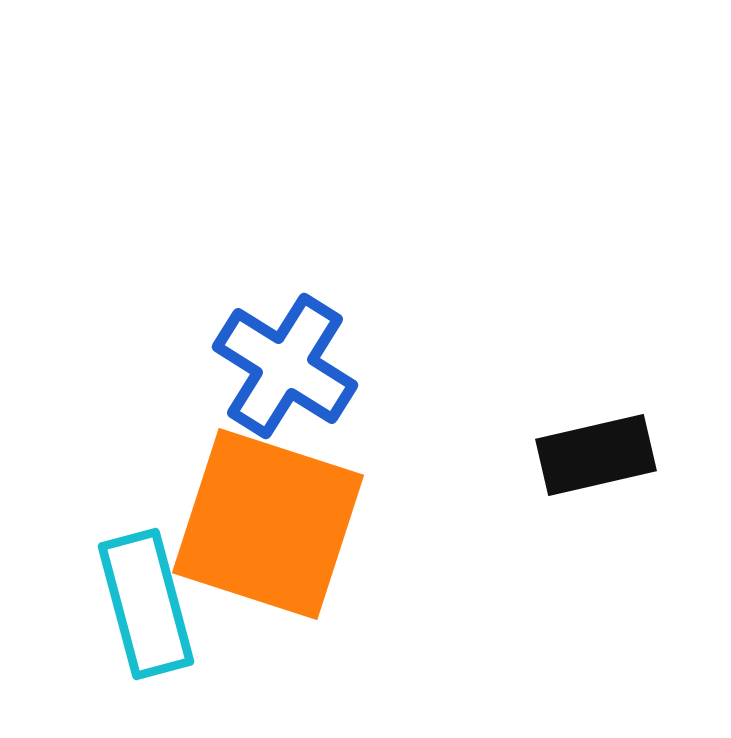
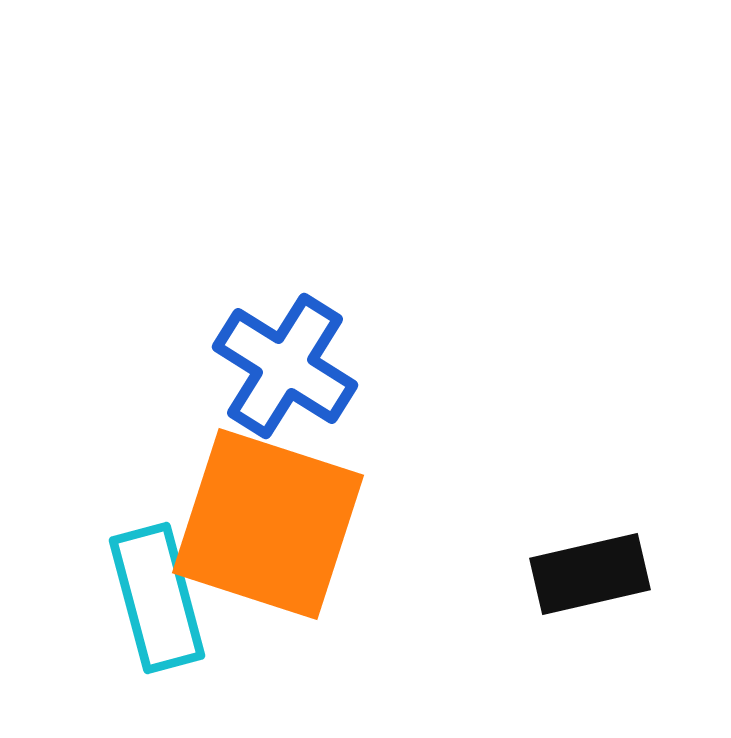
black rectangle: moved 6 px left, 119 px down
cyan rectangle: moved 11 px right, 6 px up
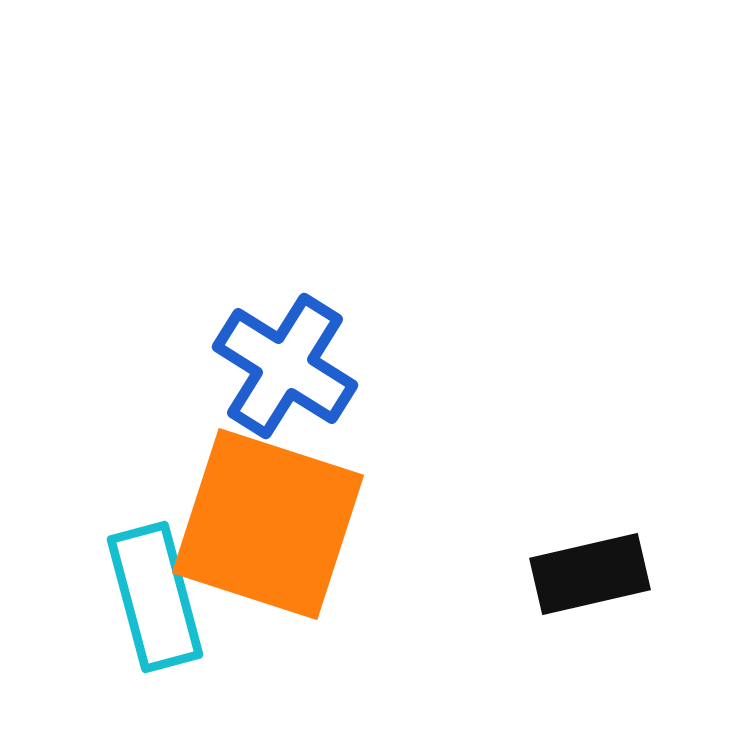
cyan rectangle: moved 2 px left, 1 px up
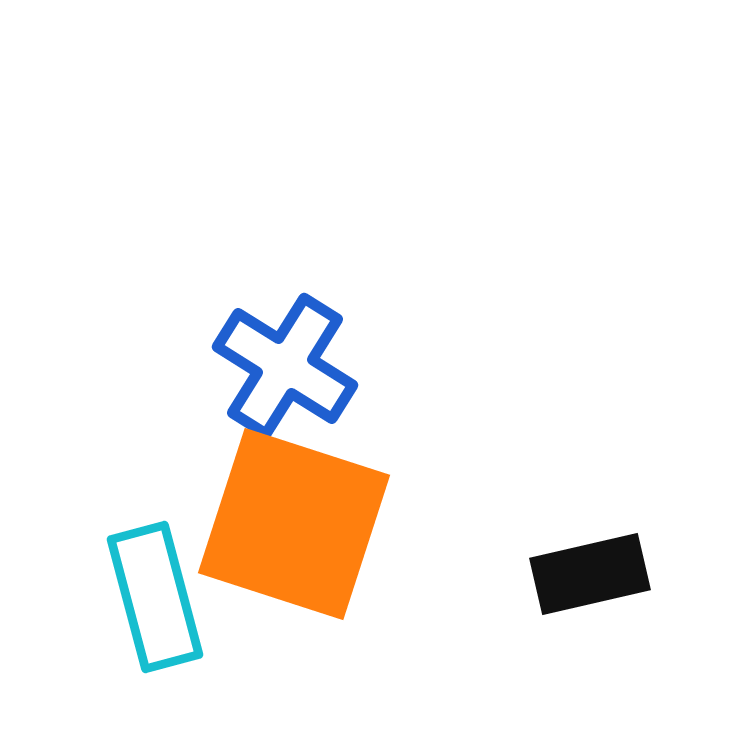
orange square: moved 26 px right
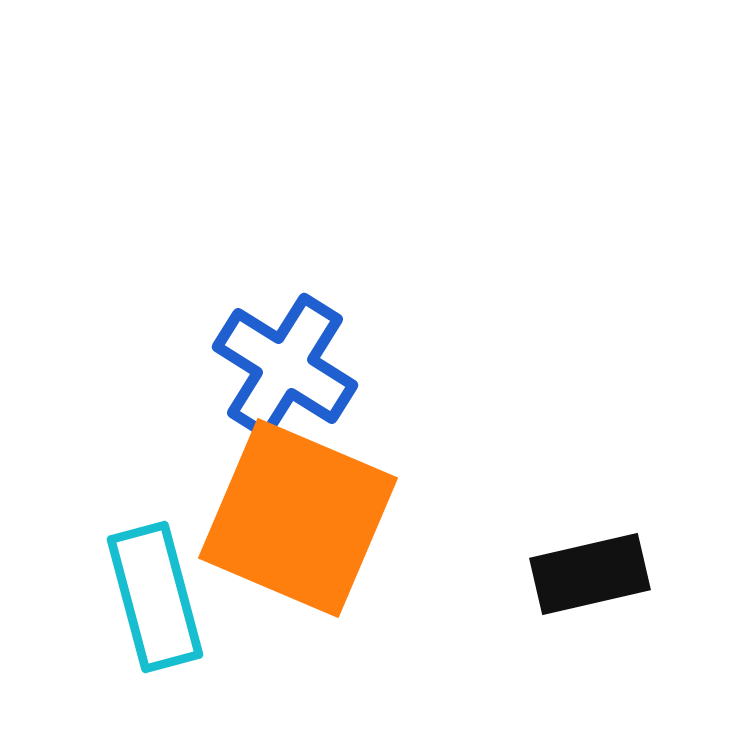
orange square: moved 4 px right, 6 px up; rotated 5 degrees clockwise
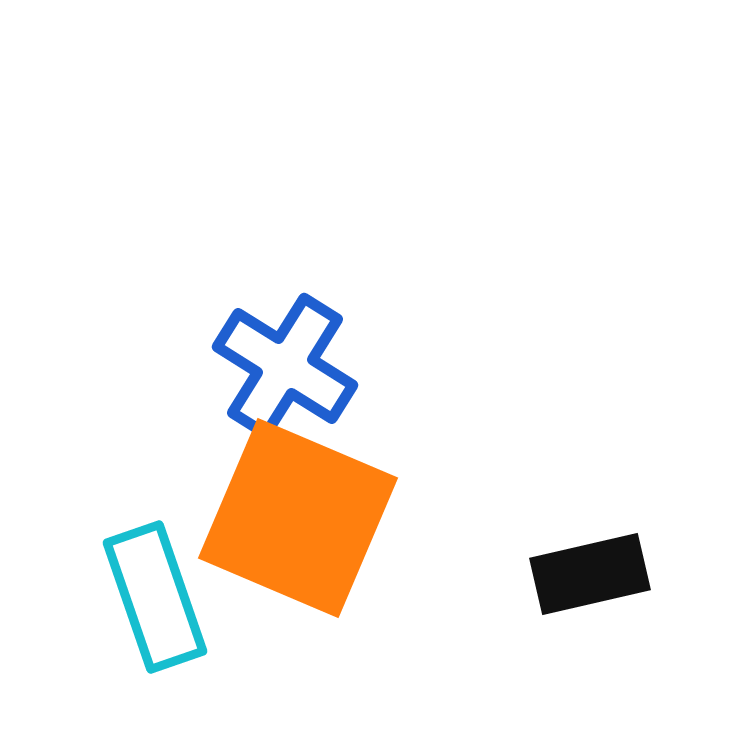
cyan rectangle: rotated 4 degrees counterclockwise
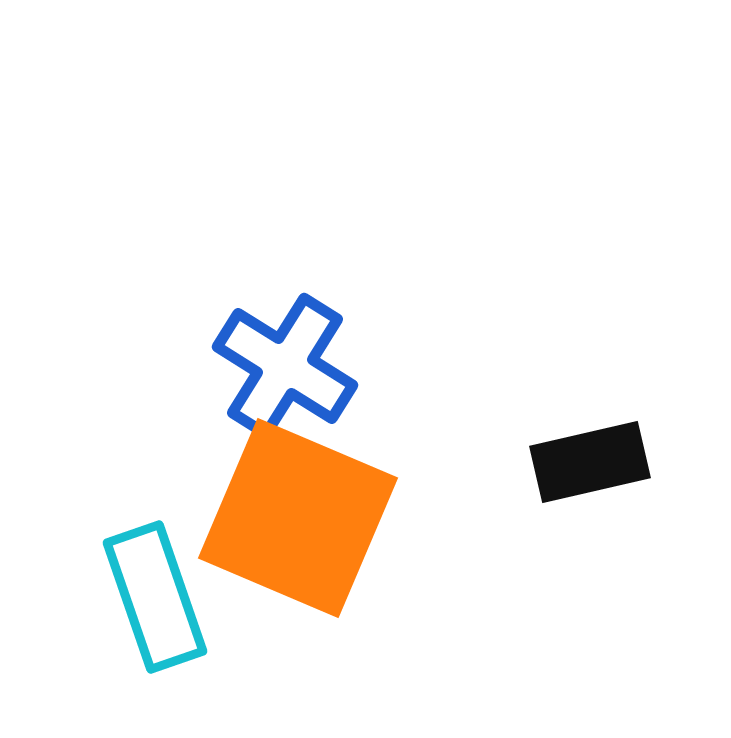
black rectangle: moved 112 px up
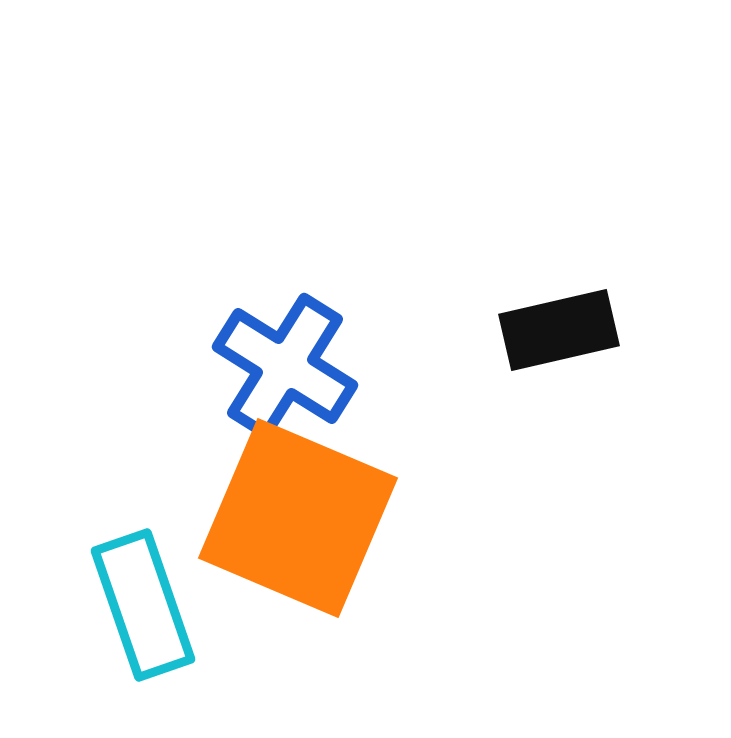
black rectangle: moved 31 px left, 132 px up
cyan rectangle: moved 12 px left, 8 px down
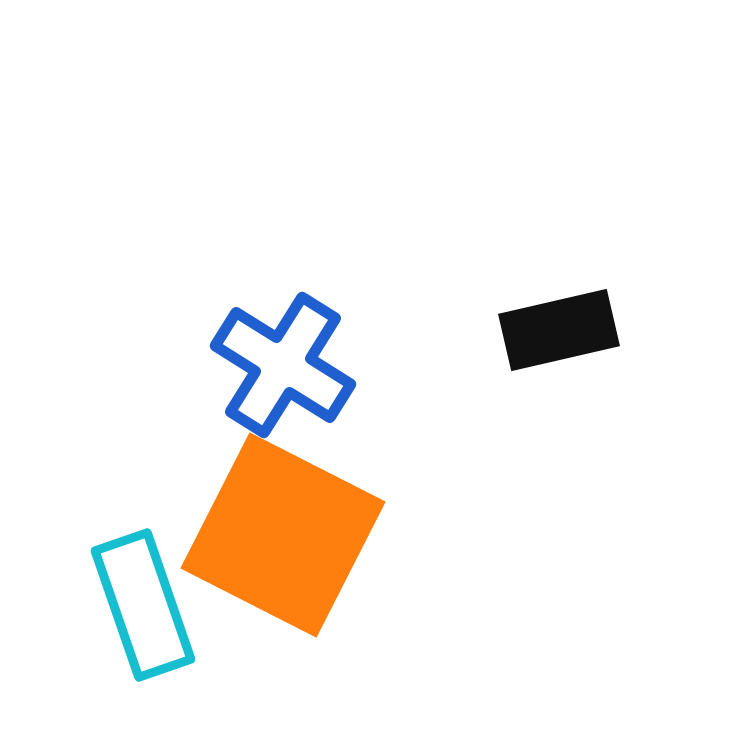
blue cross: moved 2 px left, 1 px up
orange square: moved 15 px left, 17 px down; rotated 4 degrees clockwise
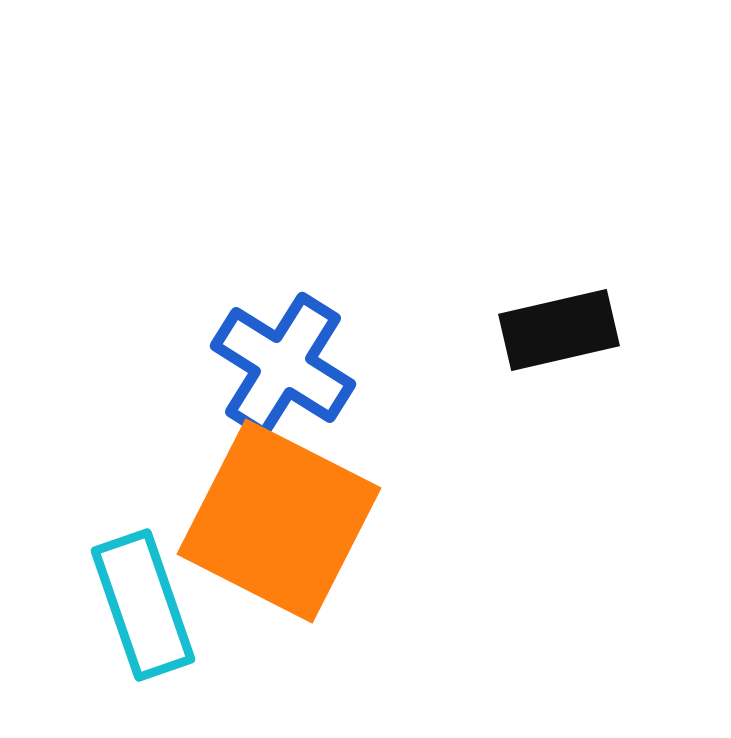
orange square: moved 4 px left, 14 px up
